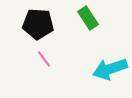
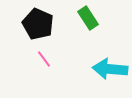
black pentagon: rotated 20 degrees clockwise
cyan arrow: rotated 24 degrees clockwise
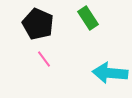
cyan arrow: moved 4 px down
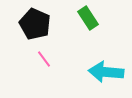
black pentagon: moved 3 px left
cyan arrow: moved 4 px left, 1 px up
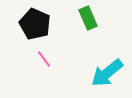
green rectangle: rotated 10 degrees clockwise
cyan arrow: moved 1 px right, 1 px down; rotated 44 degrees counterclockwise
